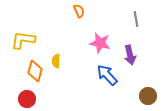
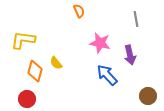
yellow semicircle: moved 2 px down; rotated 40 degrees counterclockwise
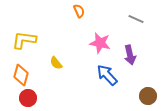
gray line: rotated 56 degrees counterclockwise
yellow L-shape: moved 1 px right
orange diamond: moved 14 px left, 4 px down
red circle: moved 1 px right, 1 px up
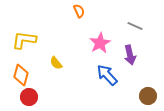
gray line: moved 1 px left, 7 px down
pink star: rotated 30 degrees clockwise
red circle: moved 1 px right, 1 px up
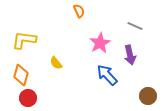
red circle: moved 1 px left, 1 px down
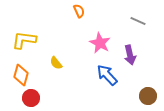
gray line: moved 3 px right, 5 px up
pink star: rotated 15 degrees counterclockwise
red circle: moved 3 px right
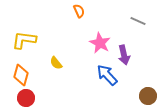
purple arrow: moved 6 px left
red circle: moved 5 px left
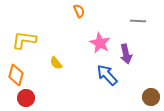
gray line: rotated 21 degrees counterclockwise
purple arrow: moved 2 px right, 1 px up
orange diamond: moved 5 px left
brown circle: moved 3 px right, 1 px down
